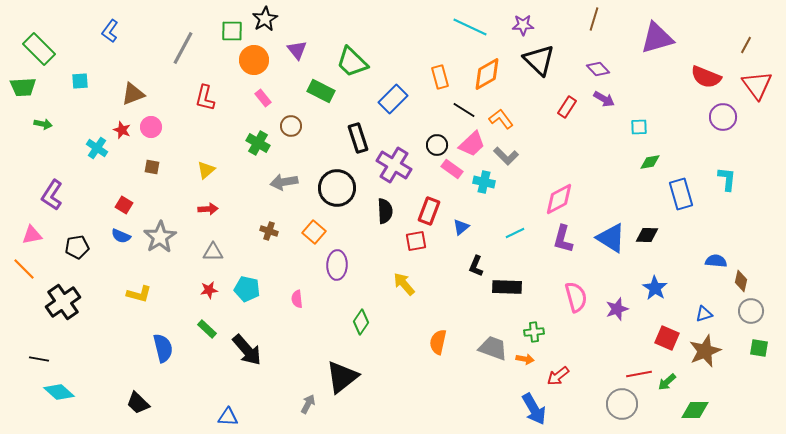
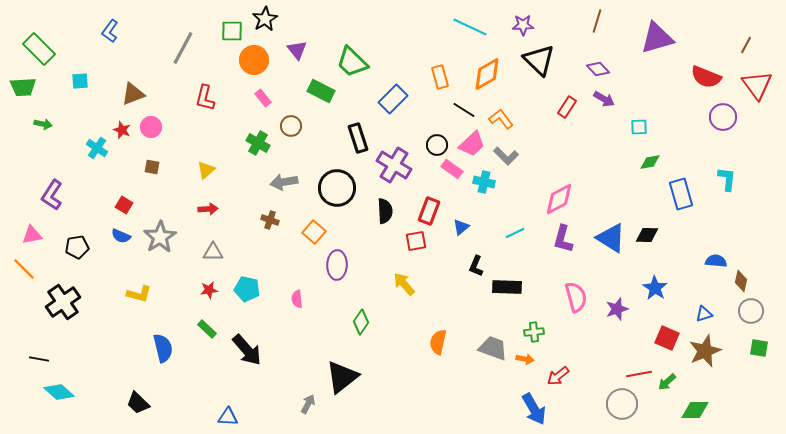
brown line at (594, 19): moved 3 px right, 2 px down
brown cross at (269, 231): moved 1 px right, 11 px up
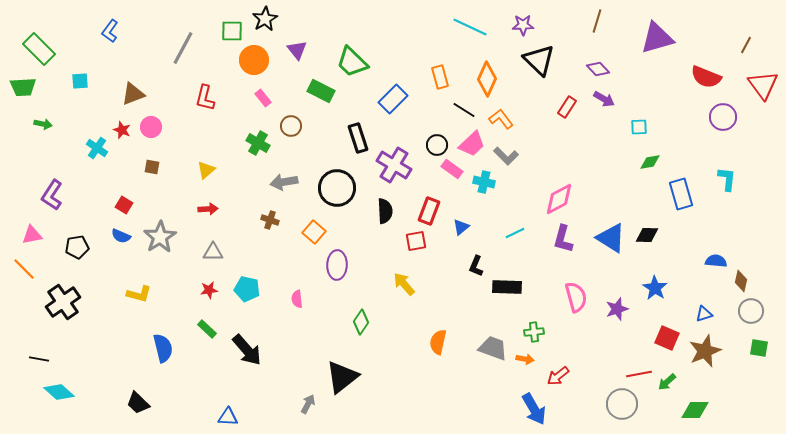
orange diamond at (487, 74): moved 5 px down; rotated 36 degrees counterclockwise
red triangle at (757, 85): moved 6 px right
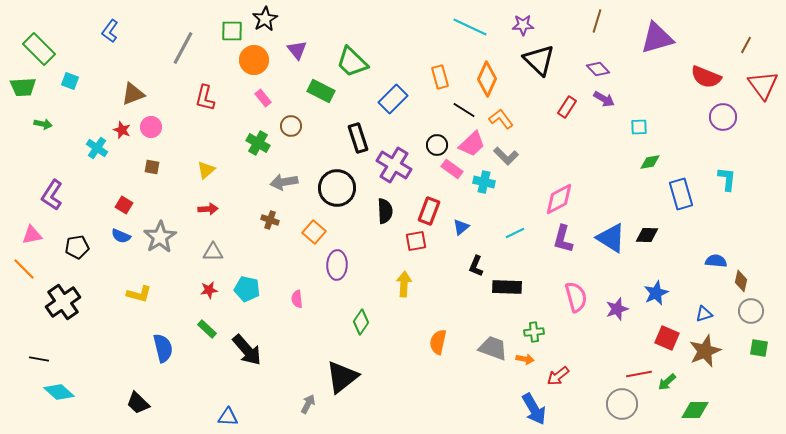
cyan square at (80, 81): moved 10 px left; rotated 24 degrees clockwise
yellow arrow at (404, 284): rotated 45 degrees clockwise
blue star at (655, 288): moved 1 px right, 5 px down; rotated 15 degrees clockwise
